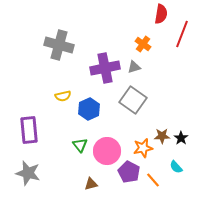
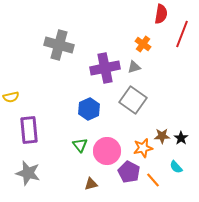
yellow semicircle: moved 52 px left, 1 px down
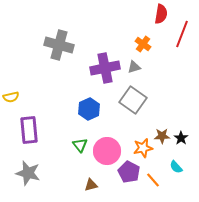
brown triangle: moved 1 px down
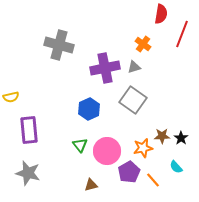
purple pentagon: rotated 15 degrees clockwise
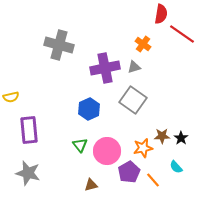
red line: rotated 76 degrees counterclockwise
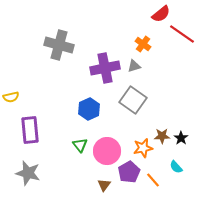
red semicircle: rotated 42 degrees clockwise
gray triangle: moved 1 px up
purple rectangle: moved 1 px right
brown triangle: moved 13 px right; rotated 40 degrees counterclockwise
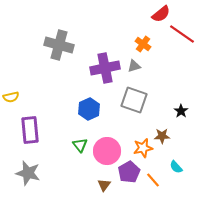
gray square: moved 1 px right; rotated 16 degrees counterclockwise
black star: moved 27 px up
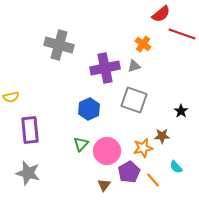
red line: rotated 16 degrees counterclockwise
green triangle: moved 1 px right, 1 px up; rotated 21 degrees clockwise
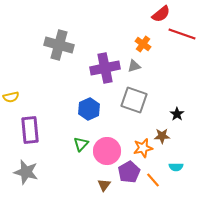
black star: moved 4 px left, 3 px down
cyan semicircle: rotated 48 degrees counterclockwise
gray star: moved 2 px left, 1 px up
